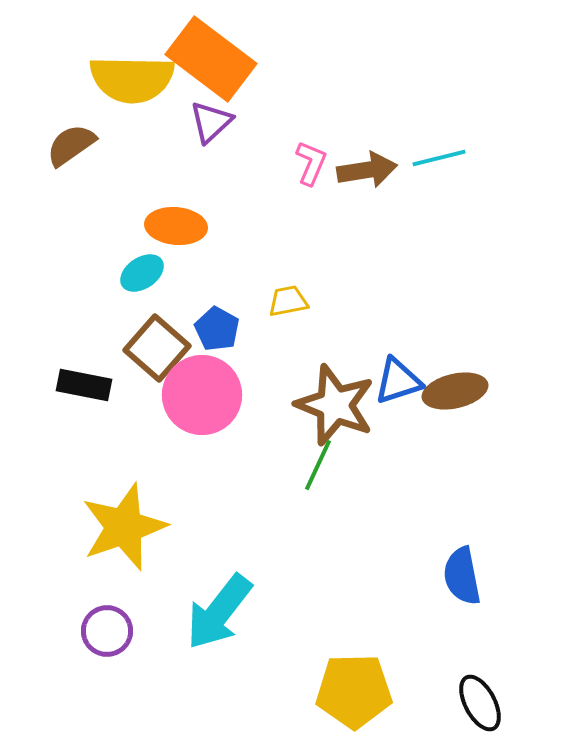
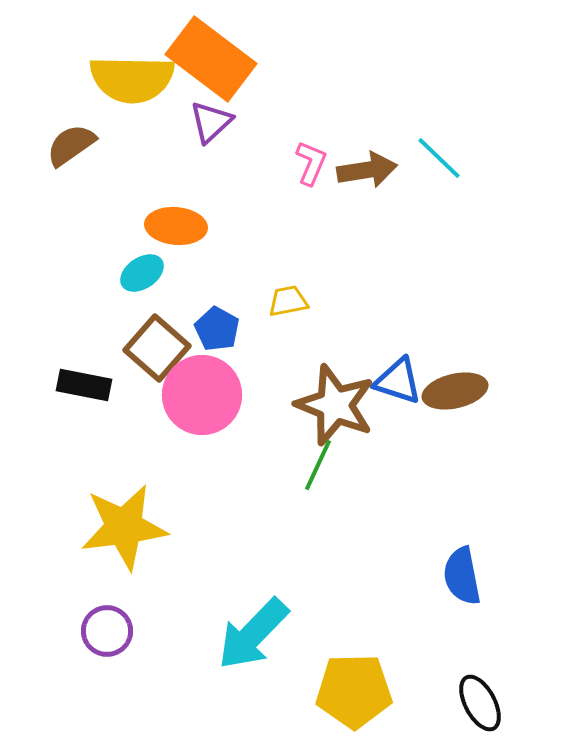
cyan line: rotated 58 degrees clockwise
blue triangle: rotated 36 degrees clockwise
yellow star: rotated 12 degrees clockwise
cyan arrow: moved 34 px right, 22 px down; rotated 6 degrees clockwise
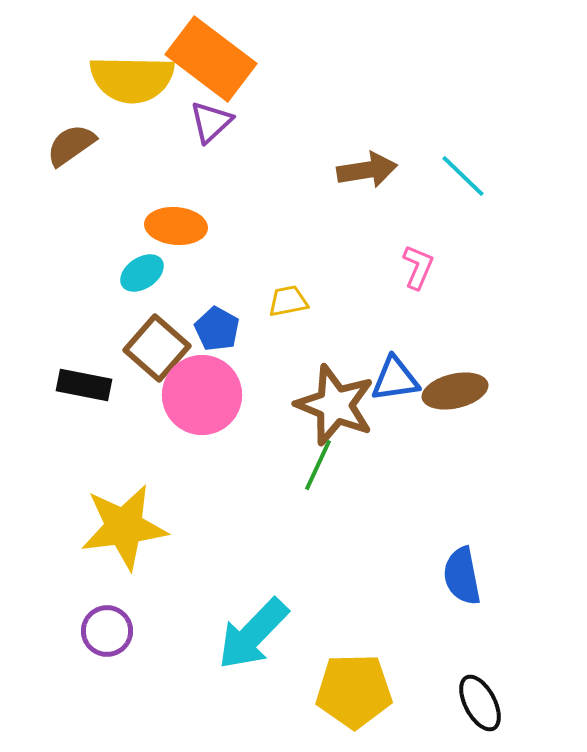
cyan line: moved 24 px right, 18 px down
pink L-shape: moved 107 px right, 104 px down
blue triangle: moved 3 px left, 2 px up; rotated 26 degrees counterclockwise
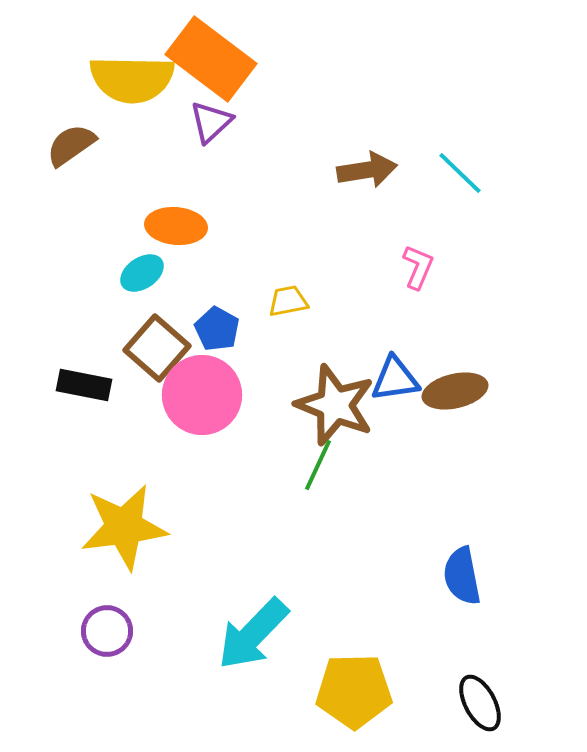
cyan line: moved 3 px left, 3 px up
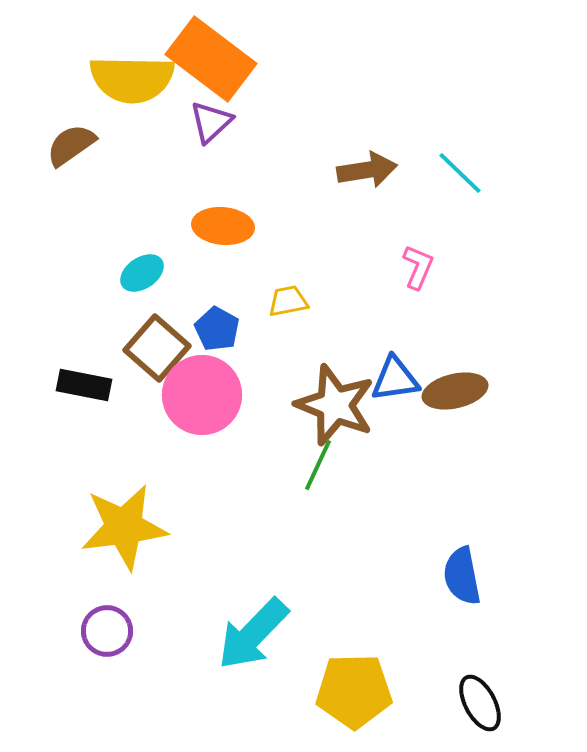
orange ellipse: moved 47 px right
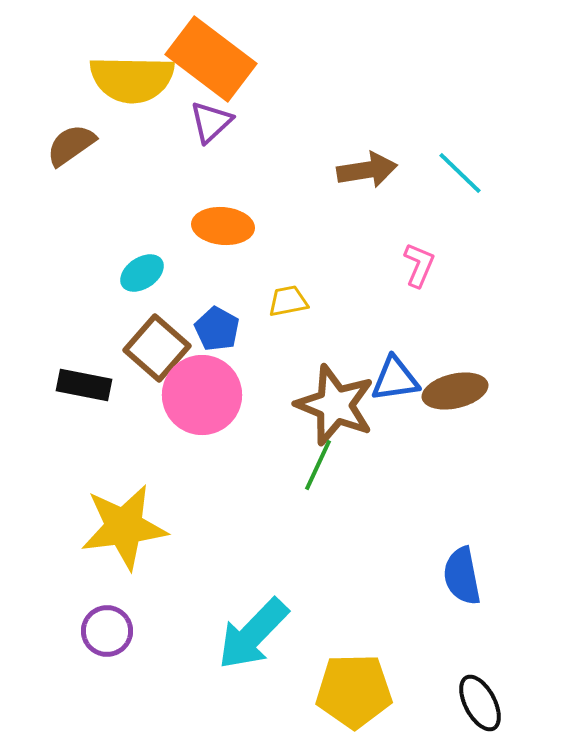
pink L-shape: moved 1 px right, 2 px up
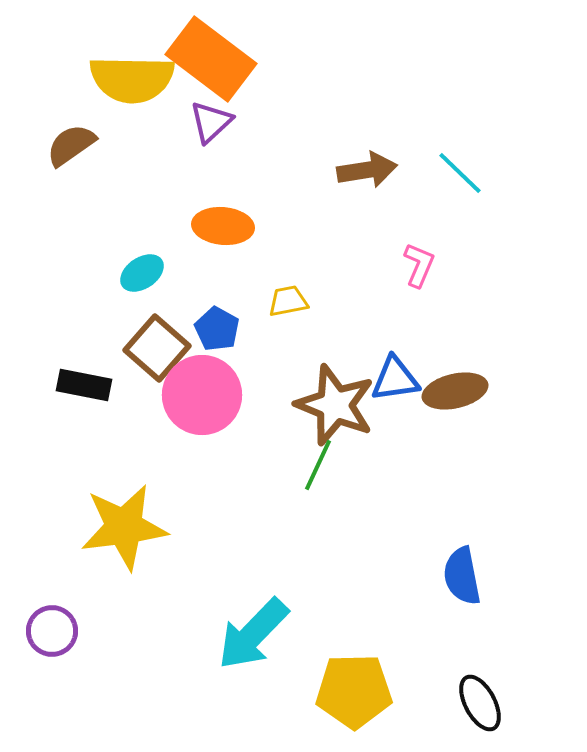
purple circle: moved 55 px left
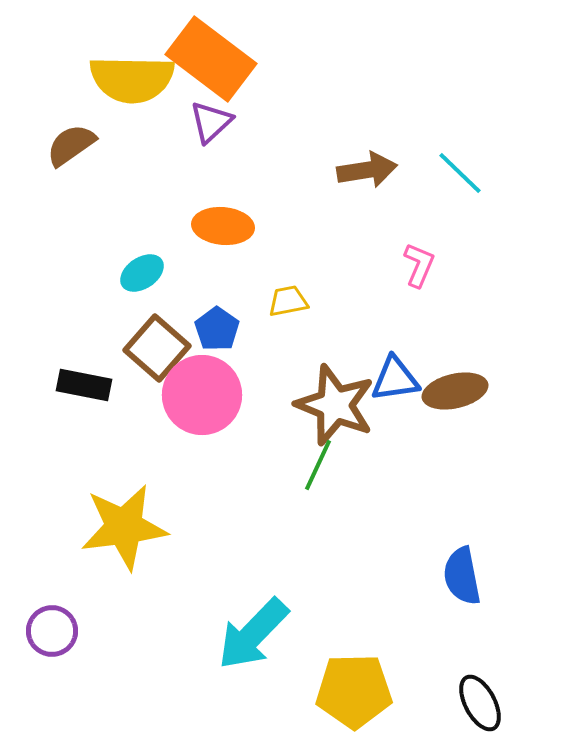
blue pentagon: rotated 6 degrees clockwise
